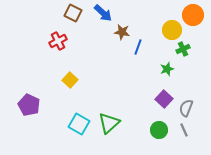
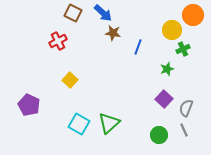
brown star: moved 9 px left, 1 px down
green circle: moved 5 px down
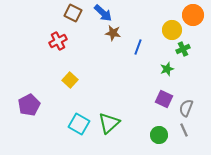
purple square: rotated 18 degrees counterclockwise
purple pentagon: rotated 20 degrees clockwise
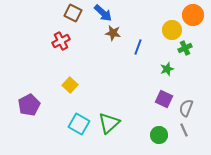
red cross: moved 3 px right
green cross: moved 2 px right, 1 px up
yellow square: moved 5 px down
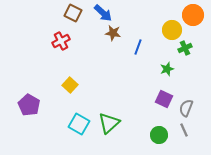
purple pentagon: rotated 15 degrees counterclockwise
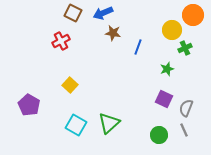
blue arrow: rotated 114 degrees clockwise
cyan square: moved 3 px left, 1 px down
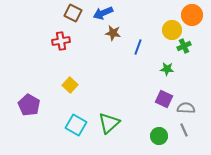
orange circle: moved 1 px left
red cross: rotated 18 degrees clockwise
green cross: moved 1 px left, 2 px up
green star: rotated 24 degrees clockwise
gray semicircle: rotated 72 degrees clockwise
green circle: moved 1 px down
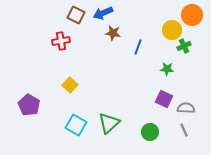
brown square: moved 3 px right, 2 px down
green circle: moved 9 px left, 4 px up
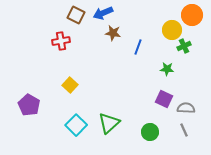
cyan square: rotated 15 degrees clockwise
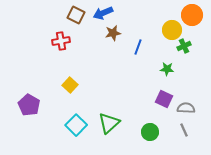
brown star: rotated 21 degrees counterclockwise
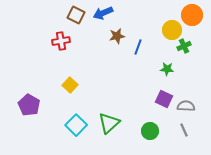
brown star: moved 4 px right, 3 px down
gray semicircle: moved 2 px up
green circle: moved 1 px up
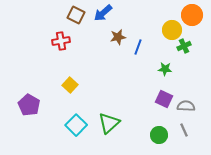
blue arrow: rotated 18 degrees counterclockwise
brown star: moved 1 px right, 1 px down
green star: moved 2 px left
green circle: moved 9 px right, 4 px down
